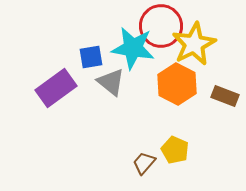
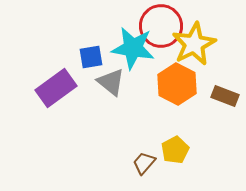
yellow pentagon: rotated 20 degrees clockwise
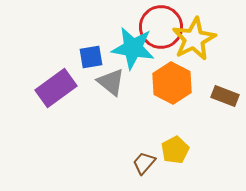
red circle: moved 1 px down
yellow star: moved 5 px up
orange hexagon: moved 5 px left, 1 px up
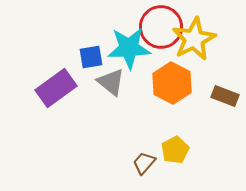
cyan star: moved 4 px left; rotated 12 degrees counterclockwise
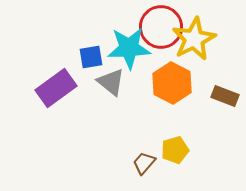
yellow pentagon: rotated 12 degrees clockwise
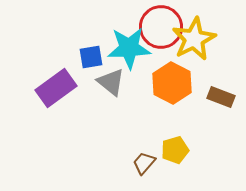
brown rectangle: moved 4 px left, 1 px down
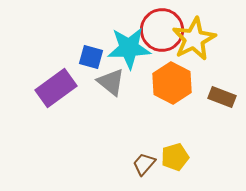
red circle: moved 1 px right, 3 px down
blue square: rotated 25 degrees clockwise
brown rectangle: moved 1 px right
yellow pentagon: moved 7 px down
brown trapezoid: moved 1 px down
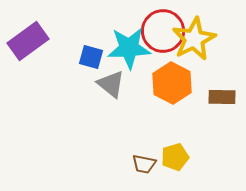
red circle: moved 1 px right, 1 px down
gray triangle: moved 2 px down
purple rectangle: moved 28 px left, 47 px up
brown rectangle: rotated 20 degrees counterclockwise
brown trapezoid: rotated 120 degrees counterclockwise
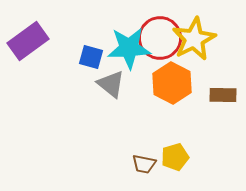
red circle: moved 3 px left, 7 px down
brown rectangle: moved 1 px right, 2 px up
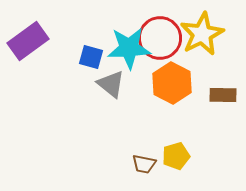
yellow star: moved 8 px right, 5 px up
yellow pentagon: moved 1 px right, 1 px up
